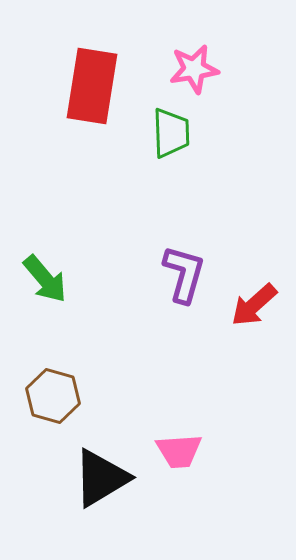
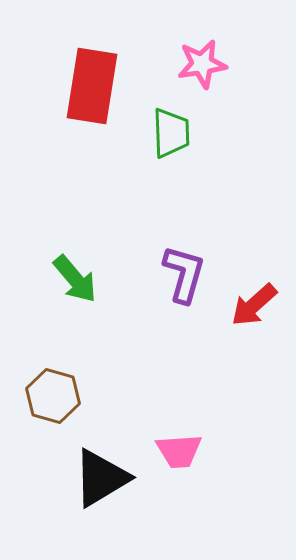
pink star: moved 8 px right, 5 px up
green arrow: moved 30 px right
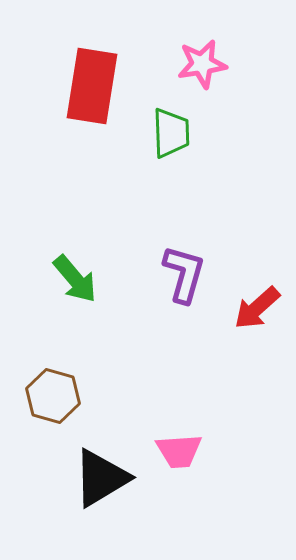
red arrow: moved 3 px right, 3 px down
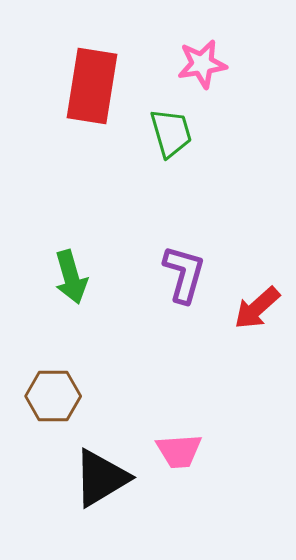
green trapezoid: rotated 14 degrees counterclockwise
green arrow: moved 4 px left, 2 px up; rotated 24 degrees clockwise
brown hexagon: rotated 16 degrees counterclockwise
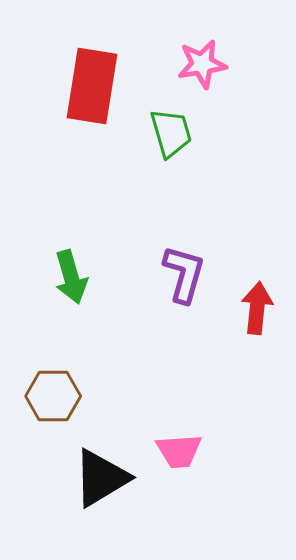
red arrow: rotated 138 degrees clockwise
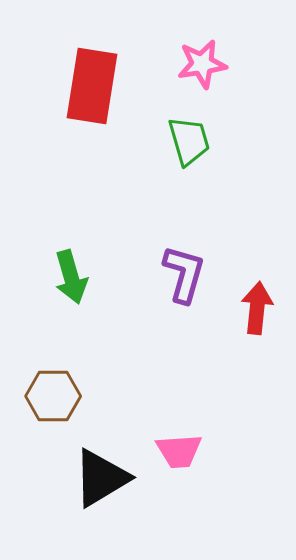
green trapezoid: moved 18 px right, 8 px down
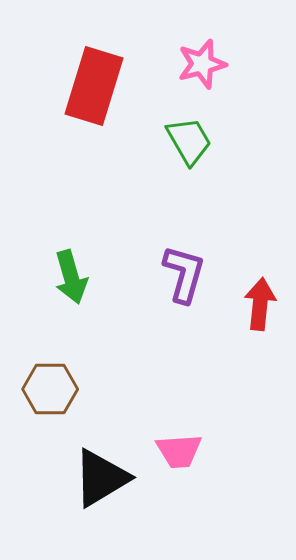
pink star: rotated 6 degrees counterclockwise
red rectangle: moved 2 px right; rotated 8 degrees clockwise
green trapezoid: rotated 14 degrees counterclockwise
red arrow: moved 3 px right, 4 px up
brown hexagon: moved 3 px left, 7 px up
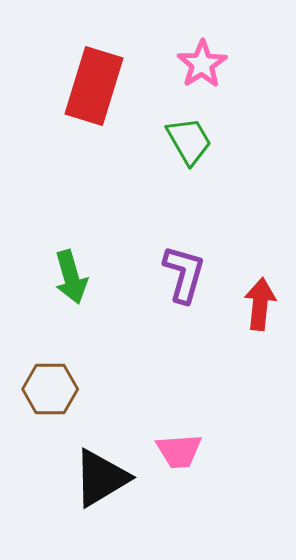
pink star: rotated 18 degrees counterclockwise
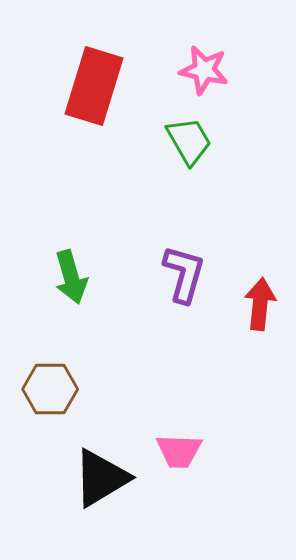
pink star: moved 2 px right, 6 px down; rotated 27 degrees counterclockwise
pink trapezoid: rotated 6 degrees clockwise
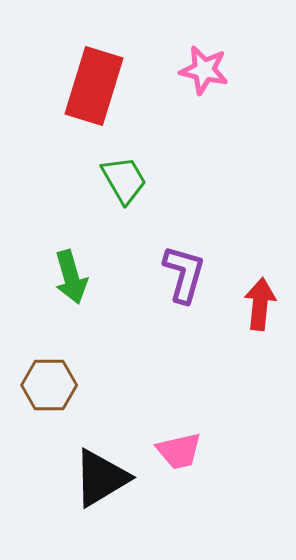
green trapezoid: moved 65 px left, 39 px down
brown hexagon: moved 1 px left, 4 px up
pink trapezoid: rotated 15 degrees counterclockwise
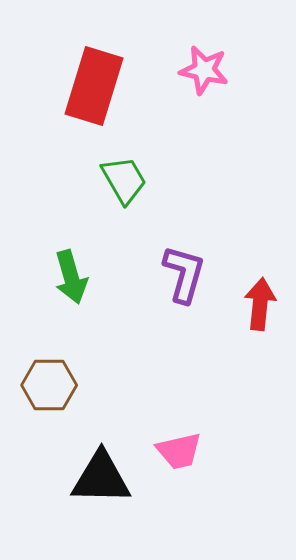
black triangle: rotated 32 degrees clockwise
